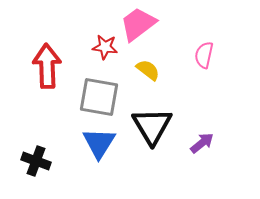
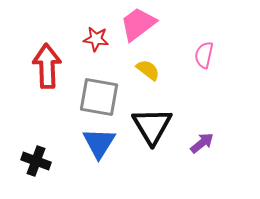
red star: moved 9 px left, 8 px up
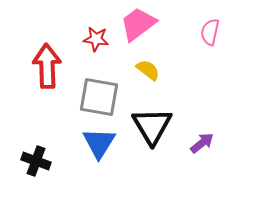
pink semicircle: moved 6 px right, 23 px up
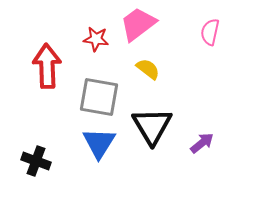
yellow semicircle: moved 1 px up
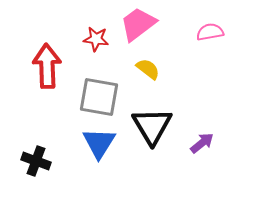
pink semicircle: rotated 68 degrees clockwise
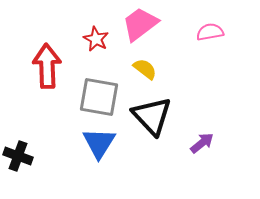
pink trapezoid: moved 2 px right
red star: rotated 20 degrees clockwise
yellow semicircle: moved 3 px left
black triangle: moved 10 px up; rotated 12 degrees counterclockwise
black cross: moved 18 px left, 5 px up
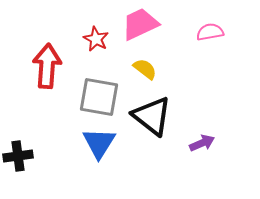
pink trapezoid: rotated 12 degrees clockwise
red arrow: rotated 6 degrees clockwise
black triangle: rotated 9 degrees counterclockwise
purple arrow: rotated 15 degrees clockwise
black cross: rotated 28 degrees counterclockwise
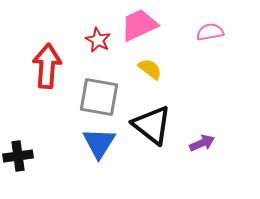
pink trapezoid: moved 1 px left, 1 px down
red star: moved 2 px right, 1 px down
yellow semicircle: moved 5 px right
black triangle: moved 9 px down
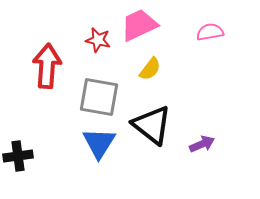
red star: rotated 15 degrees counterclockwise
yellow semicircle: rotated 90 degrees clockwise
purple arrow: moved 1 px down
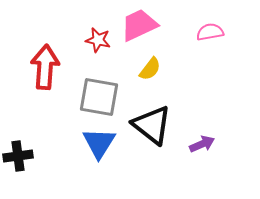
red arrow: moved 2 px left, 1 px down
